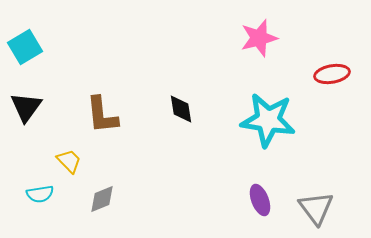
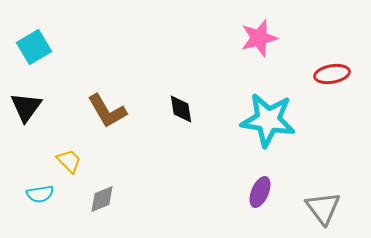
cyan square: moved 9 px right
brown L-shape: moved 5 px right, 4 px up; rotated 24 degrees counterclockwise
purple ellipse: moved 8 px up; rotated 44 degrees clockwise
gray triangle: moved 7 px right
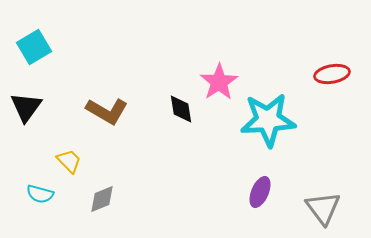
pink star: moved 40 px left, 44 px down; rotated 18 degrees counterclockwise
brown L-shape: rotated 30 degrees counterclockwise
cyan star: rotated 12 degrees counterclockwise
cyan semicircle: rotated 24 degrees clockwise
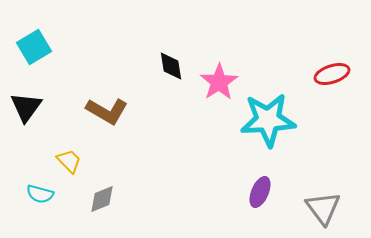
red ellipse: rotated 8 degrees counterclockwise
black diamond: moved 10 px left, 43 px up
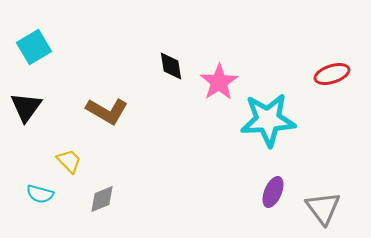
purple ellipse: moved 13 px right
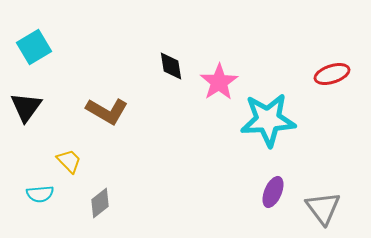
cyan semicircle: rotated 20 degrees counterclockwise
gray diamond: moved 2 px left, 4 px down; rotated 16 degrees counterclockwise
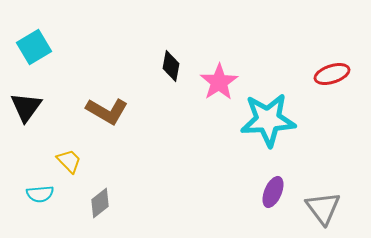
black diamond: rotated 20 degrees clockwise
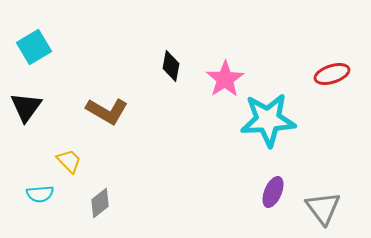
pink star: moved 6 px right, 3 px up
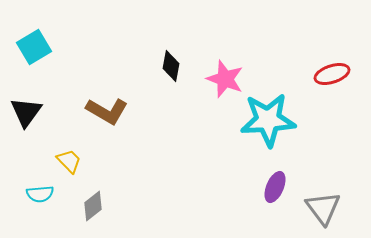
pink star: rotated 18 degrees counterclockwise
black triangle: moved 5 px down
purple ellipse: moved 2 px right, 5 px up
gray diamond: moved 7 px left, 3 px down
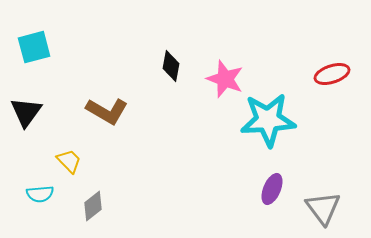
cyan square: rotated 16 degrees clockwise
purple ellipse: moved 3 px left, 2 px down
